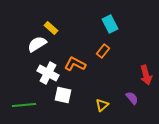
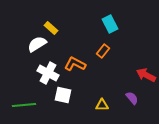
red arrow: rotated 132 degrees clockwise
yellow triangle: rotated 40 degrees clockwise
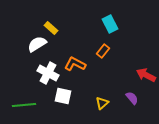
white square: moved 1 px down
yellow triangle: moved 2 px up; rotated 40 degrees counterclockwise
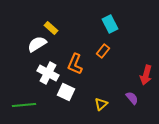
orange L-shape: rotated 95 degrees counterclockwise
red arrow: rotated 102 degrees counterclockwise
white square: moved 3 px right, 4 px up; rotated 12 degrees clockwise
yellow triangle: moved 1 px left, 1 px down
